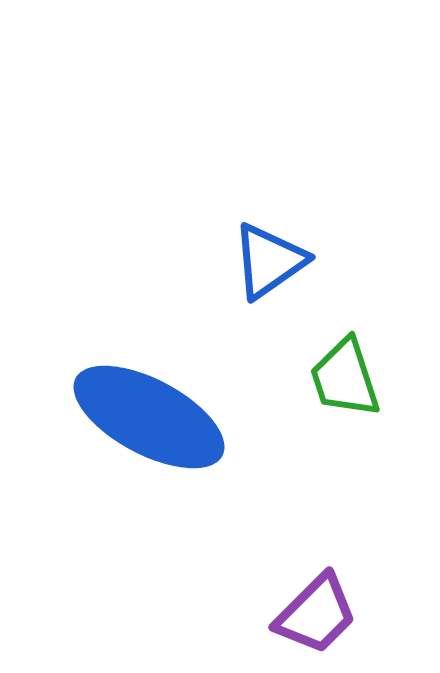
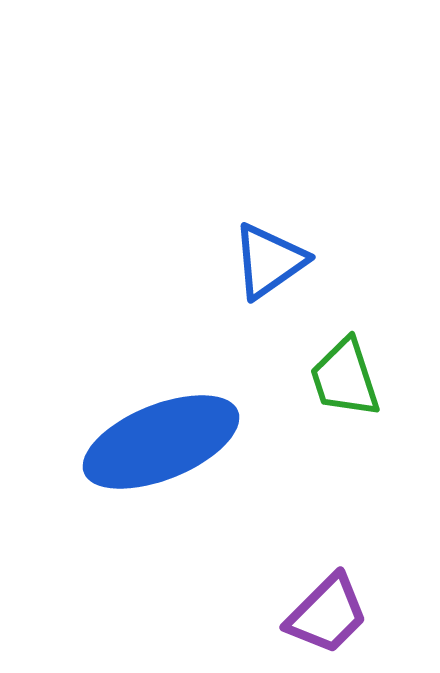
blue ellipse: moved 12 px right, 25 px down; rotated 50 degrees counterclockwise
purple trapezoid: moved 11 px right
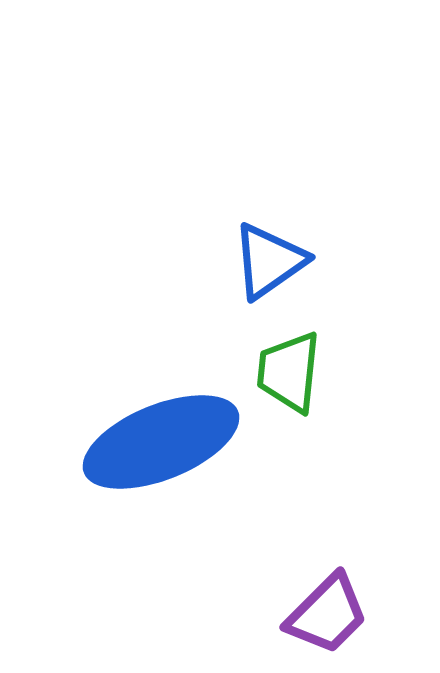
green trapezoid: moved 56 px left, 6 px up; rotated 24 degrees clockwise
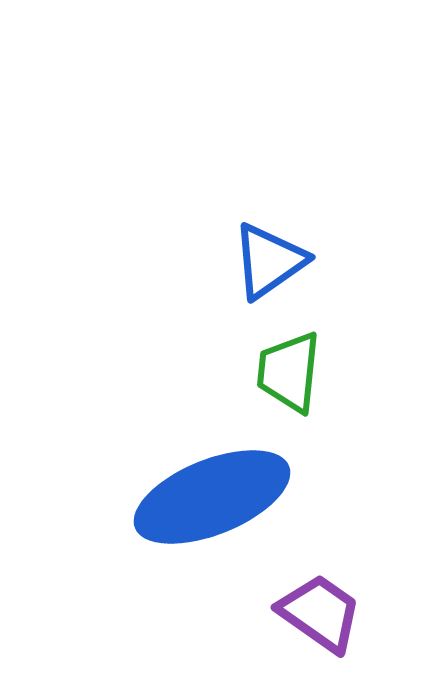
blue ellipse: moved 51 px right, 55 px down
purple trapezoid: moved 7 px left, 1 px up; rotated 100 degrees counterclockwise
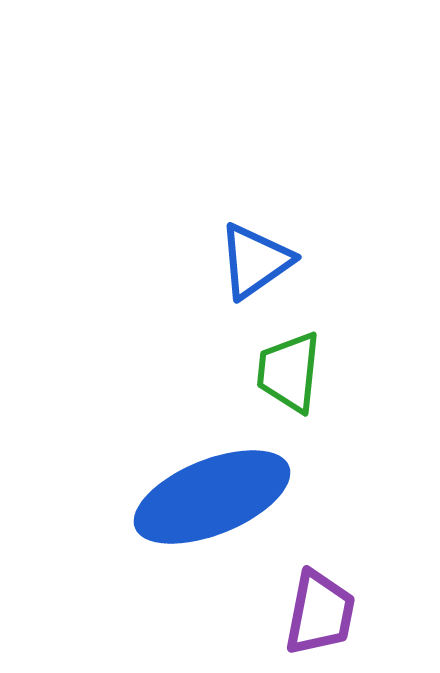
blue triangle: moved 14 px left
purple trapezoid: rotated 66 degrees clockwise
